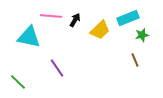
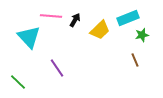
cyan triangle: rotated 35 degrees clockwise
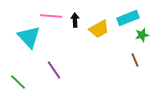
black arrow: rotated 32 degrees counterclockwise
yellow trapezoid: moved 1 px left, 1 px up; rotated 15 degrees clockwise
purple line: moved 3 px left, 2 px down
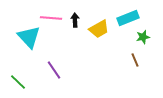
pink line: moved 2 px down
green star: moved 1 px right, 2 px down
